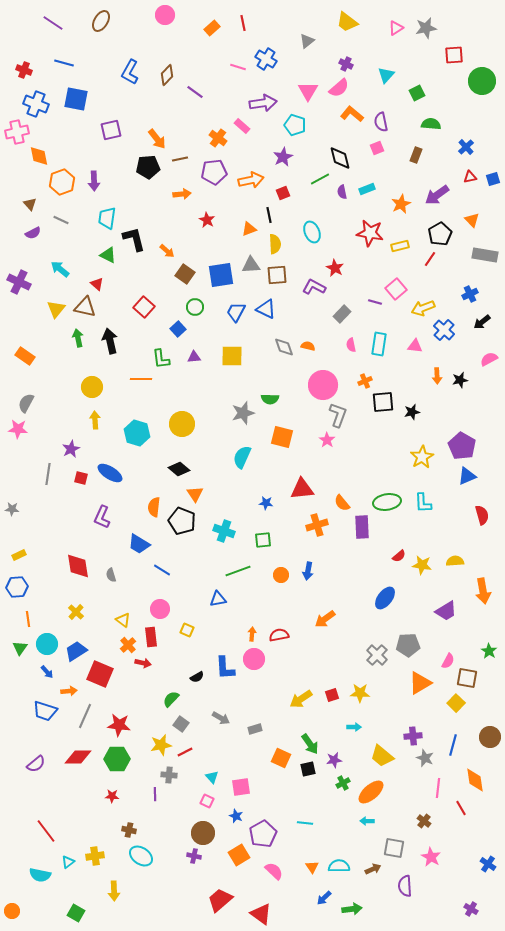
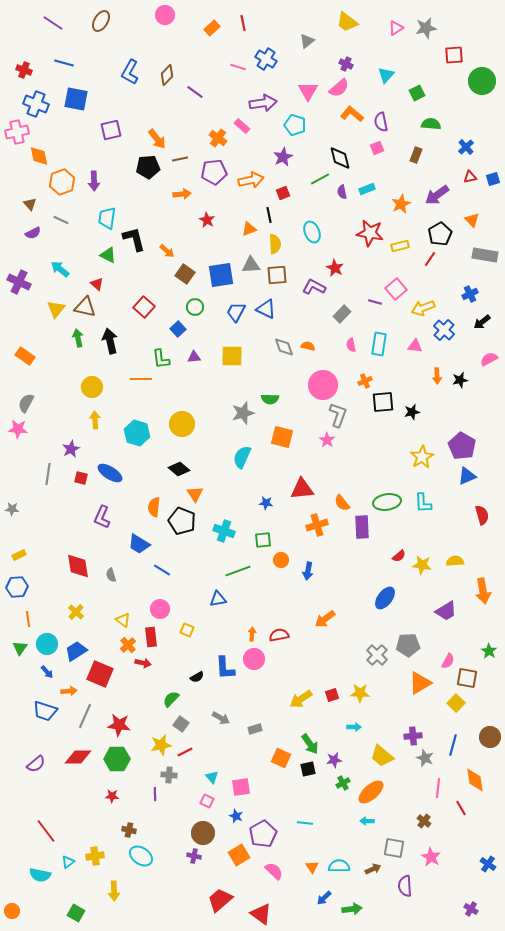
orange circle at (281, 575): moved 15 px up
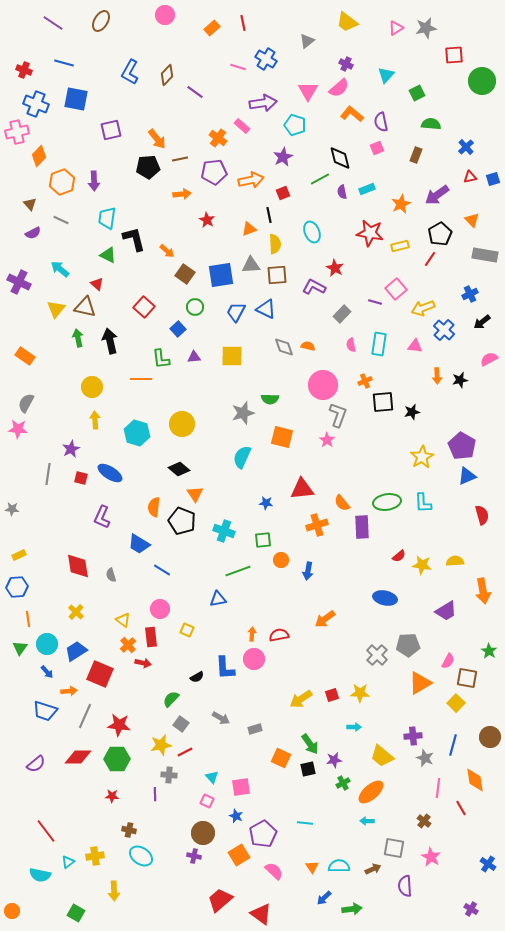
orange diamond at (39, 156): rotated 55 degrees clockwise
blue ellipse at (385, 598): rotated 65 degrees clockwise
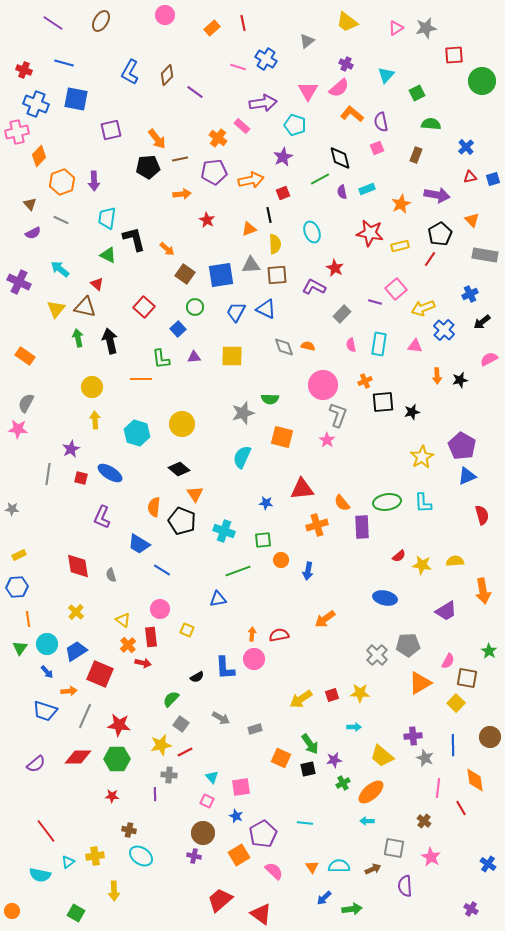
purple arrow at (437, 195): rotated 135 degrees counterclockwise
orange arrow at (167, 251): moved 2 px up
blue line at (453, 745): rotated 15 degrees counterclockwise
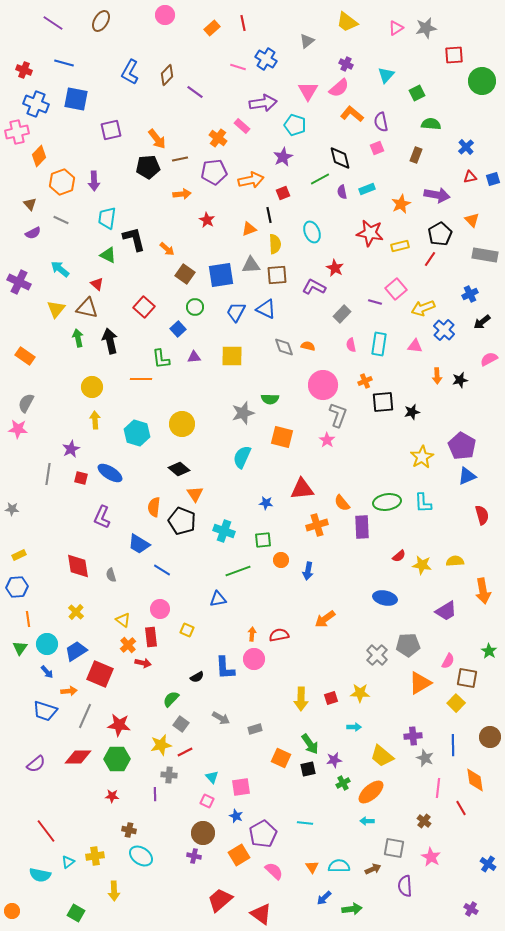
brown triangle at (85, 307): moved 2 px right, 1 px down
red square at (332, 695): moved 1 px left, 3 px down
yellow arrow at (301, 699): rotated 55 degrees counterclockwise
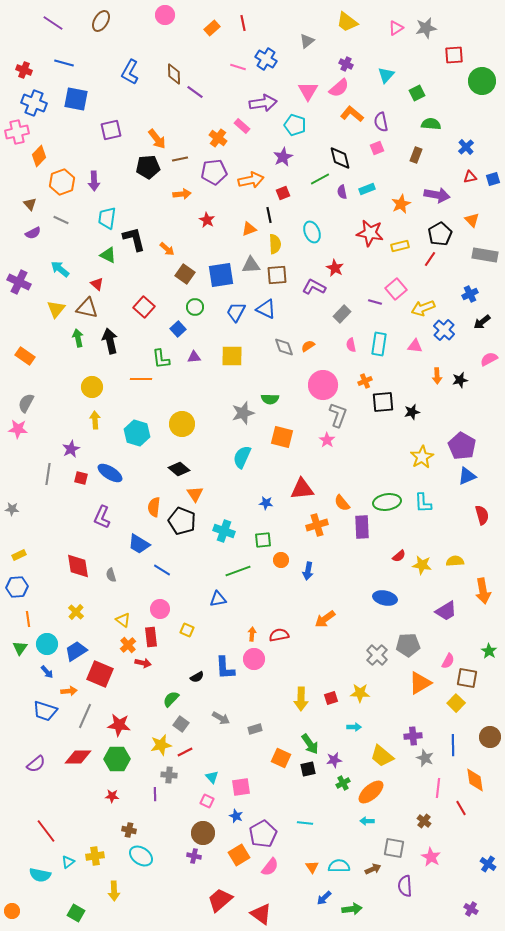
brown diamond at (167, 75): moved 7 px right, 1 px up; rotated 45 degrees counterclockwise
blue cross at (36, 104): moved 2 px left, 1 px up
orange semicircle at (308, 346): rotated 48 degrees counterclockwise
pink semicircle at (274, 871): moved 4 px left, 4 px up; rotated 84 degrees clockwise
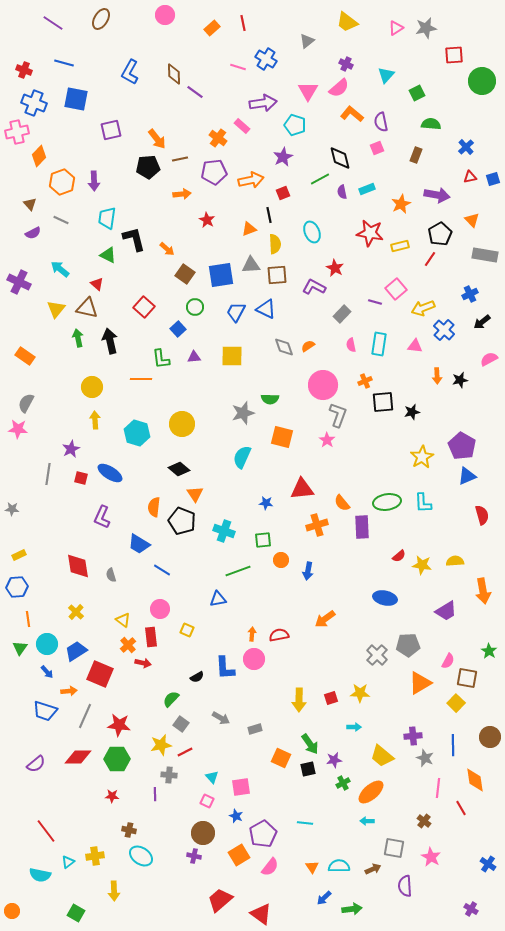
brown ellipse at (101, 21): moved 2 px up
yellow arrow at (301, 699): moved 2 px left, 1 px down
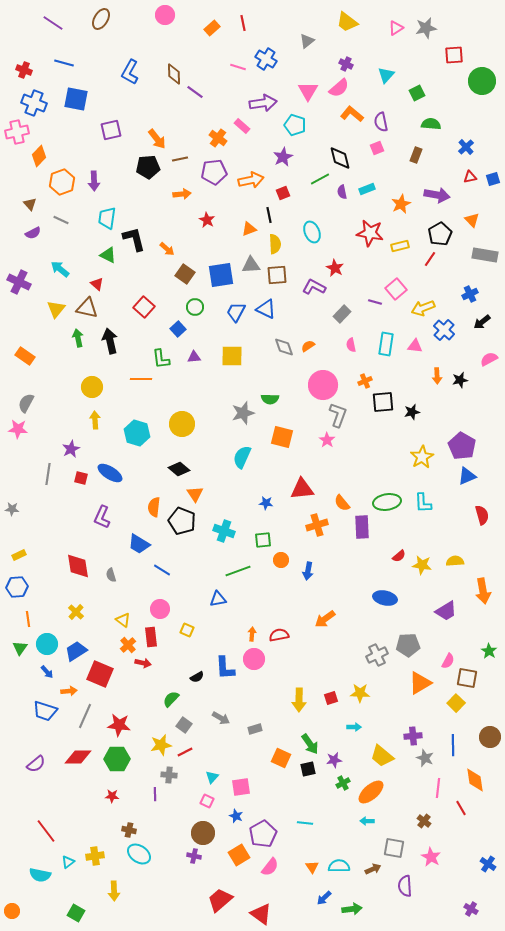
cyan rectangle at (379, 344): moved 7 px right
gray cross at (377, 655): rotated 20 degrees clockwise
gray square at (181, 724): moved 3 px right, 1 px down
cyan triangle at (212, 777): rotated 24 degrees clockwise
cyan ellipse at (141, 856): moved 2 px left, 2 px up
